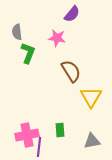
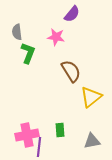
pink star: moved 1 px left, 1 px up
yellow triangle: rotated 20 degrees clockwise
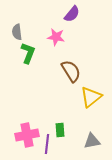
purple line: moved 8 px right, 3 px up
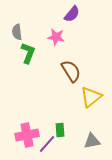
purple line: rotated 36 degrees clockwise
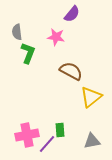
brown semicircle: rotated 30 degrees counterclockwise
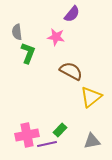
green rectangle: rotated 48 degrees clockwise
purple line: rotated 36 degrees clockwise
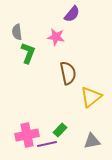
brown semicircle: moved 3 px left, 2 px down; rotated 50 degrees clockwise
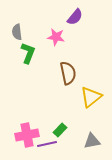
purple semicircle: moved 3 px right, 3 px down
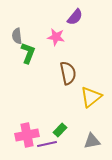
gray semicircle: moved 4 px down
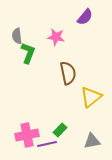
purple semicircle: moved 10 px right
